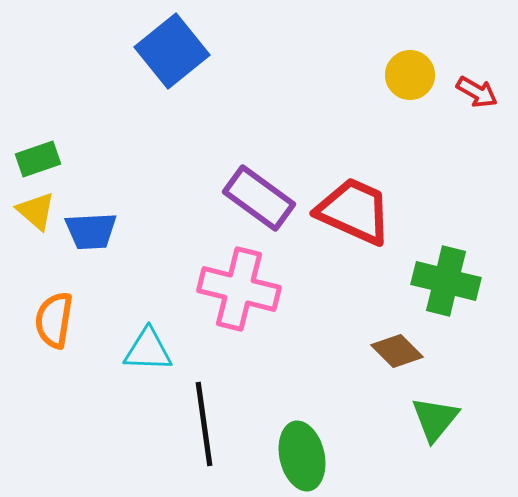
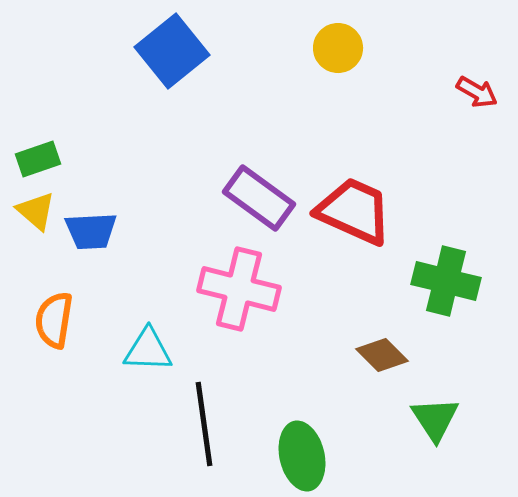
yellow circle: moved 72 px left, 27 px up
brown diamond: moved 15 px left, 4 px down
green triangle: rotated 12 degrees counterclockwise
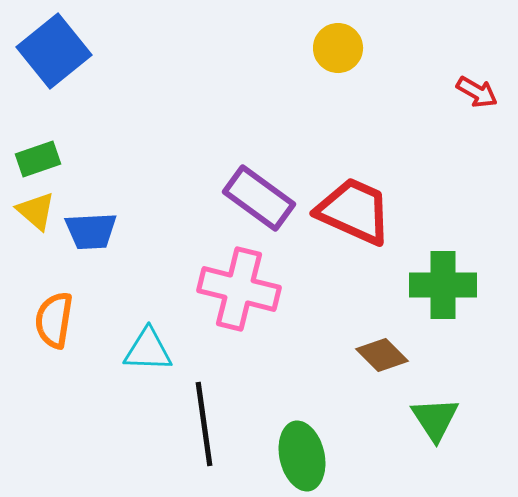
blue square: moved 118 px left
green cross: moved 3 px left, 4 px down; rotated 14 degrees counterclockwise
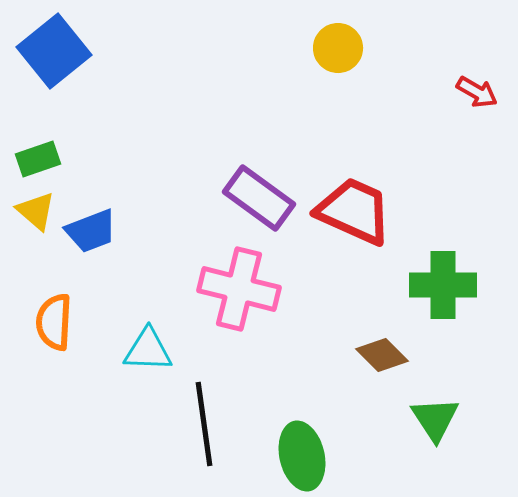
blue trapezoid: rotated 18 degrees counterclockwise
orange semicircle: moved 2 px down; rotated 6 degrees counterclockwise
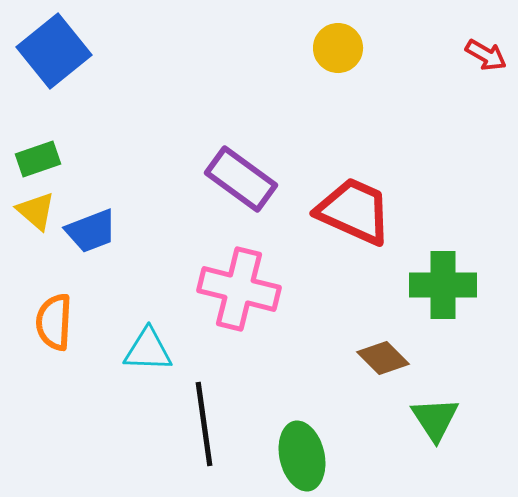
red arrow: moved 9 px right, 37 px up
purple rectangle: moved 18 px left, 19 px up
brown diamond: moved 1 px right, 3 px down
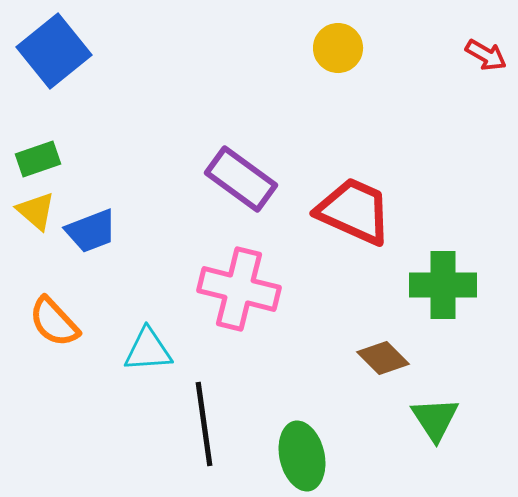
orange semicircle: rotated 46 degrees counterclockwise
cyan triangle: rotated 6 degrees counterclockwise
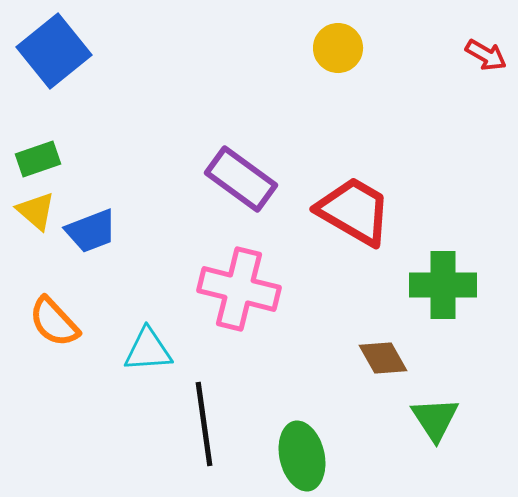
red trapezoid: rotated 6 degrees clockwise
brown diamond: rotated 15 degrees clockwise
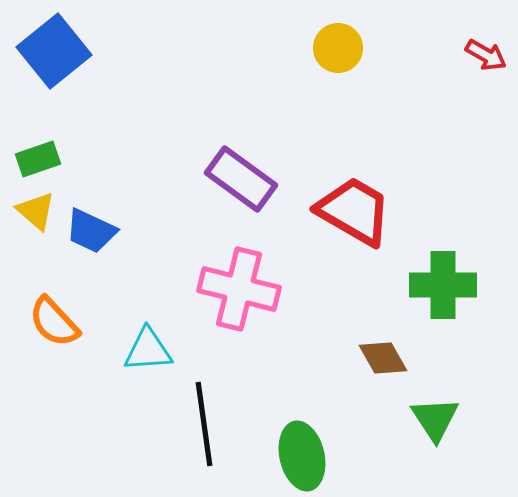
blue trapezoid: rotated 46 degrees clockwise
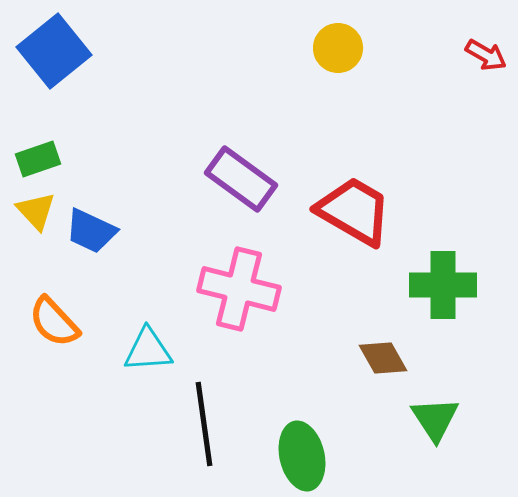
yellow triangle: rotated 6 degrees clockwise
